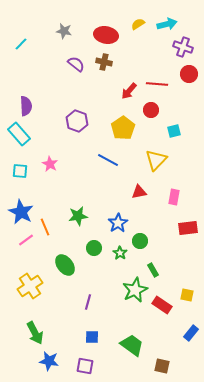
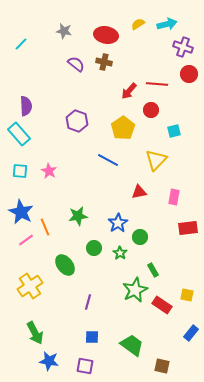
pink star at (50, 164): moved 1 px left, 7 px down
green circle at (140, 241): moved 4 px up
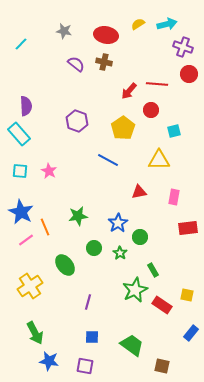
yellow triangle at (156, 160): moved 3 px right; rotated 45 degrees clockwise
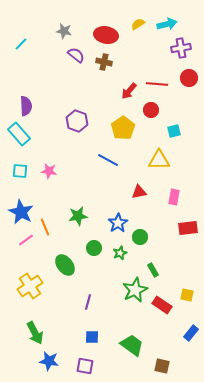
purple cross at (183, 47): moved 2 px left, 1 px down; rotated 30 degrees counterclockwise
purple semicircle at (76, 64): moved 9 px up
red circle at (189, 74): moved 4 px down
pink star at (49, 171): rotated 21 degrees counterclockwise
green star at (120, 253): rotated 16 degrees clockwise
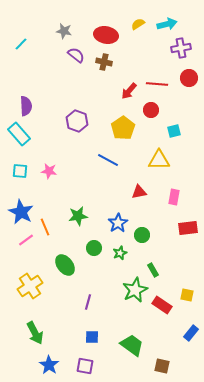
green circle at (140, 237): moved 2 px right, 2 px up
blue star at (49, 361): moved 4 px down; rotated 24 degrees clockwise
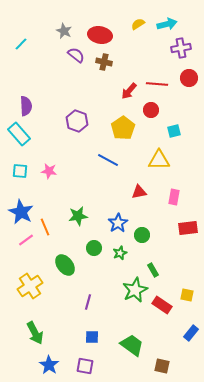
gray star at (64, 31): rotated 14 degrees clockwise
red ellipse at (106, 35): moved 6 px left
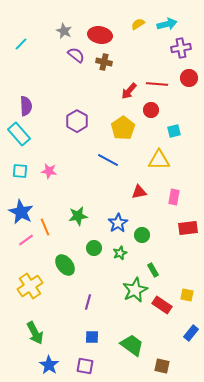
purple hexagon at (77, 121): rotated 10 degrees clockwise
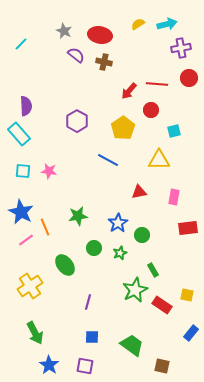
cyan square at (20, 171): moved 3 px right
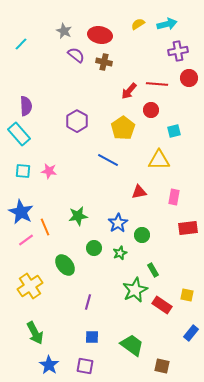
purple cross at (181, 48): moved 3 px left, 3 px down
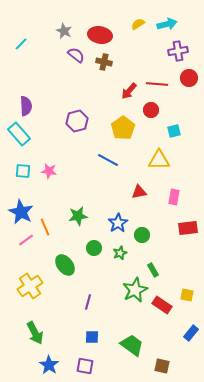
purple hexagon at (77, 121): rotated 15 degrees clockwise
